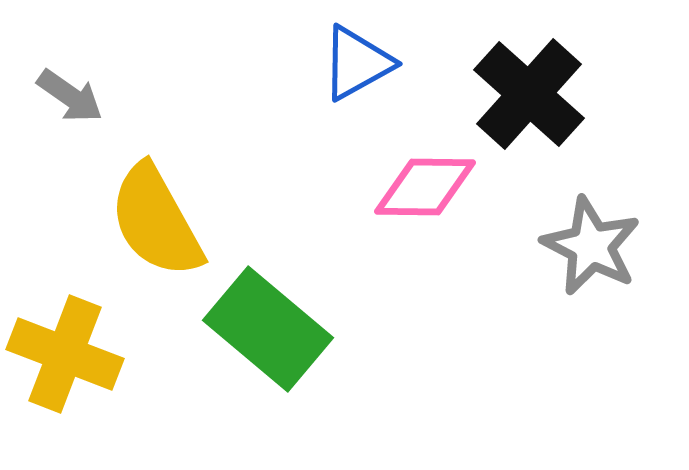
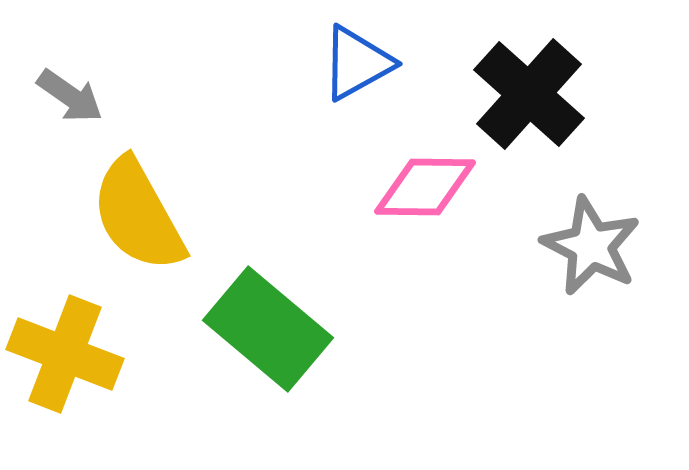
yellow semicircle: moved 18 px left, 6 px up
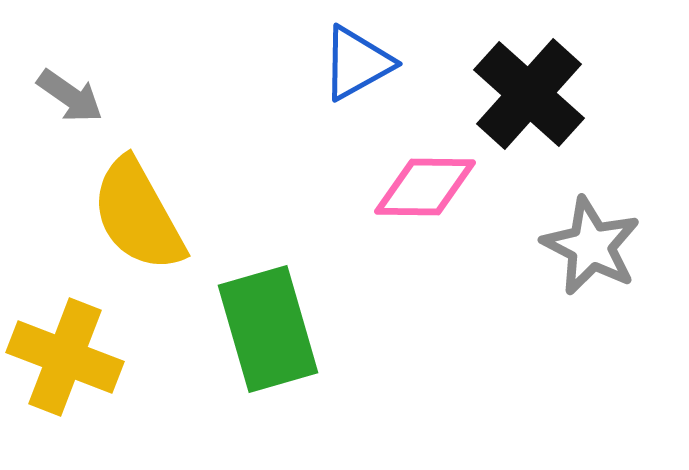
green rectangle: rotated 34 degrees clockwise
yellow cross: moved 3 px down
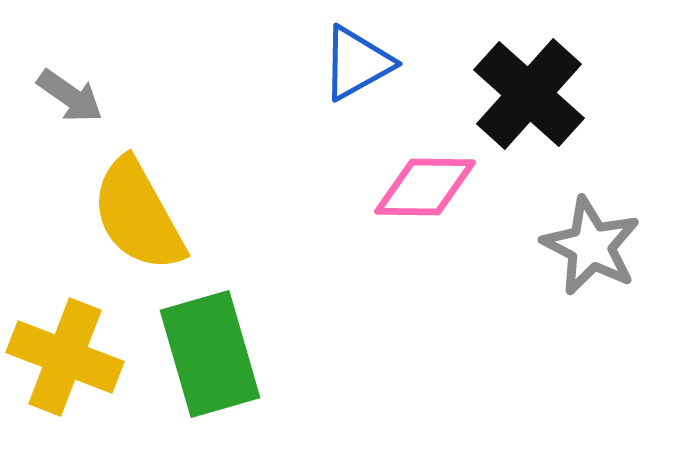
green rectangle: moved 58 px left, 25 px down
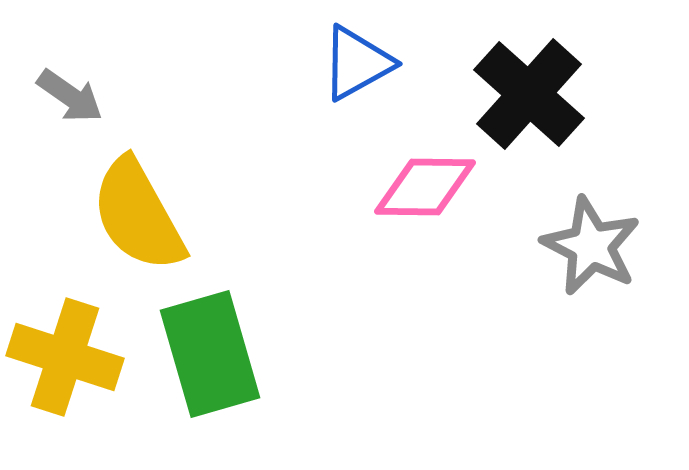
yellow cross: rotated 3 degrees counterclockwise
